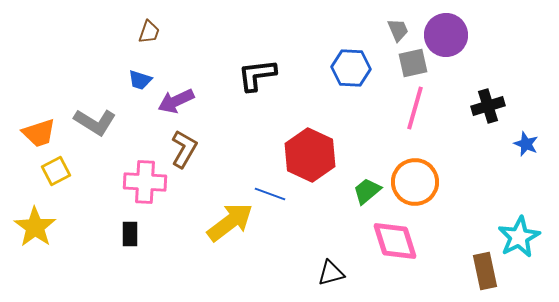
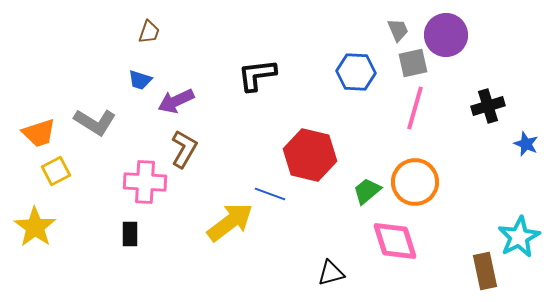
blue hexagon: moved 5 px right, 4 px down
red hexagon: rotated 12 degrees counterclockwise
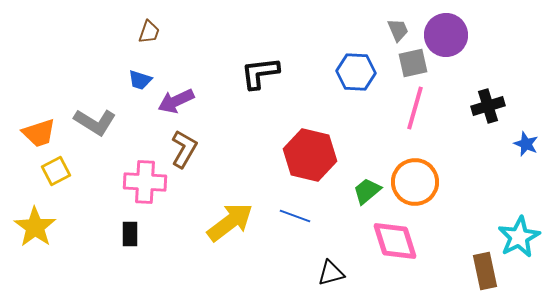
black L-shape: moved 3 px right, 2 px up
blue line: moved 25 px right, 22 px down
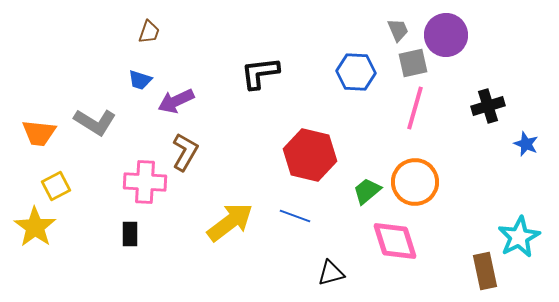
orange trapezoid: rotated 24 degrees clockwise
brown L-shape: moved 1 px right, 3 px down
yellow square: moved 15 px down
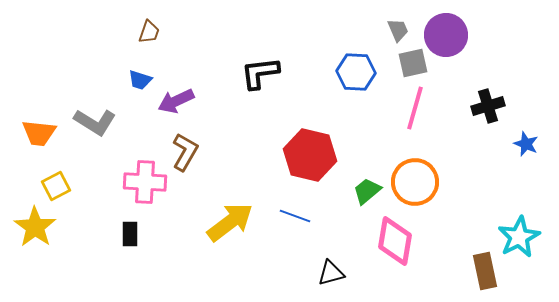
pink diamond: rotated 27 degrees clockwise
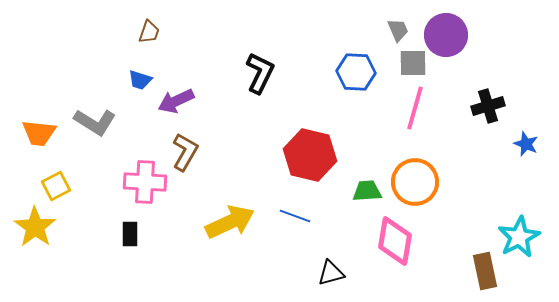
gray square: rotated 12 degrees clockwise
black L-shape: rotated 123 degrees clockwise
green trapezoid: rotated 36 degrees clockwise
yellow arrow: rotated 12 degrees clockwise
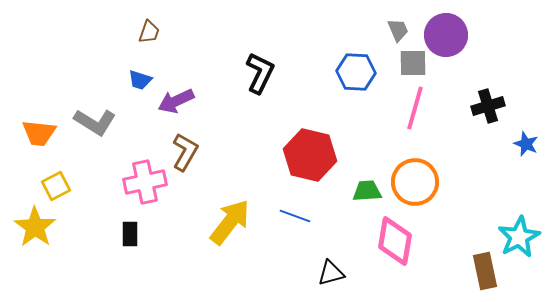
pink cross: rotated 15 degrees counterclockwise
yellow arrow: rotated 27 degrees counterclockwise
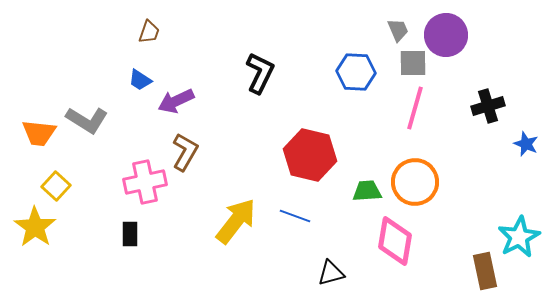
blue trapezoid: rotated 15 degrees clockwise
gray L-shape: moved 8 px left, 2 px up
yellow square: rotated 20 degrees counterclockwise
yellow arrow: moved 6 px right, 1 px up
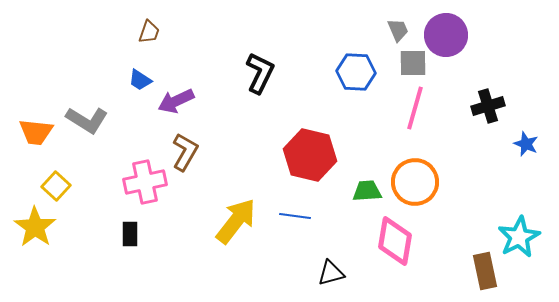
orange trapezoid: moved 3 px left, 1 px up
blue line: rotated 12 degrees counterclockwise
